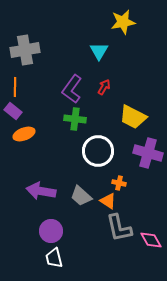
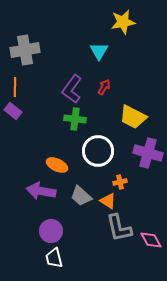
orange ellipse: moved 33 px right, 31 px down; rotated 45 degrees clockwise
orange cross: moved 1 px right, 1 px up; rotated 24 degrees counterclockwise
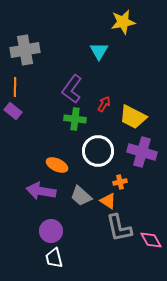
red arrow: moved 17 px down
purple cross: moved 6 px left, 1 px up
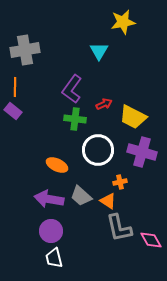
red arrow: rotated 35 degrees clockwise
white circle: moved 1 px up
purple arrow: moved 8 px right, 8 px down
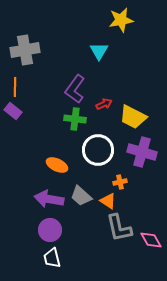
yellow star: moved 2 px left, 2 px up
purple L-shape: moved 3 px right
purple circle: moved 1 px left, 1 px up
white trapezoid: moved 2 px left
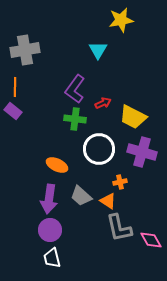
cyan triangle: moved 1 px left, 1 px up
red arrow: moved 1 px left, 1 px up
white circle: moved 1 px right, 1 px up
purple arrow: rotated 92 degrees counterclockwise
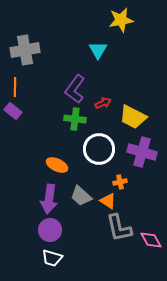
white trapezoid: rotated 60 degrees counterclockwise
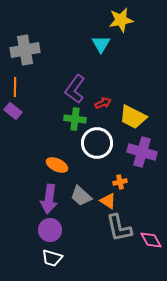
cyan triangle: moved 3 px right, 6 px up
white circle: moved 2 px left, 6 px up
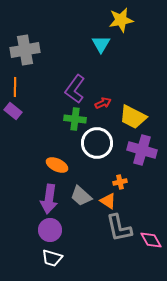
purple cross: moved 2 px up
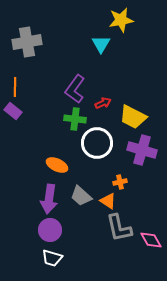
gray cross: moved 2 px right, 8 px up
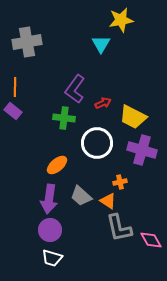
green cross: moved 11 px left, 1 px up
orange ellipse: rotated 65 degrees counterclockwise
